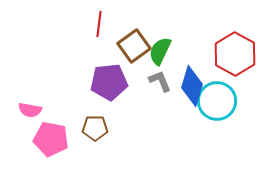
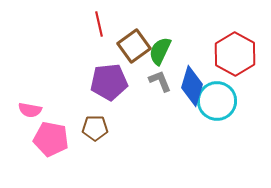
red line: rotated 20 degrees counterclockwise
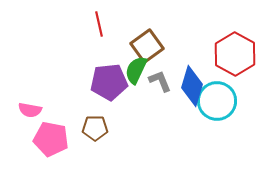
brown square: moved 13 px right
green semicircle: moved 24 px left, 19 px down
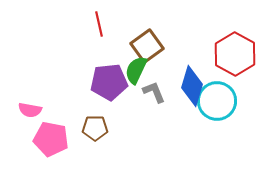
gray L-shape: moved 6 px left, 11 px down
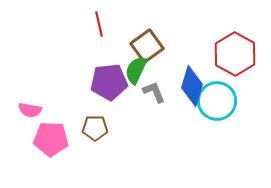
pink pentagon: rotated 8 degrees counterclockwise
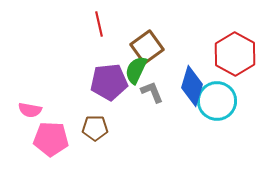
brown square: moved 1 px down
gray L-shape: moved 2 px left
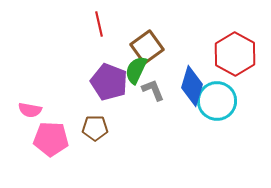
purple pentagon: rotated 27 degrees clockwise
gray L-shape: moved 1 px right, 2 px up
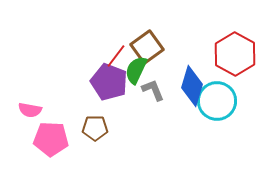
red line: moved 17 px right, 32 px down; rotated 50 degrees clockwise
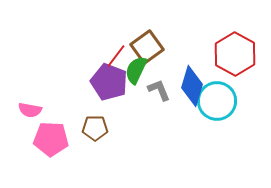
gray L-shape: moved 6 px right
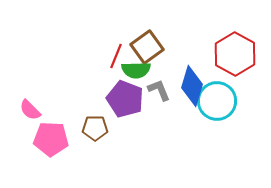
red line: rotated 15 degrees counterclockwise
green semicircle: rotated 116 degrees counterclockwise
purple pentagon: moved 16 px right, 17 px down
pink semicircle: rotated 35 degrees clockwise
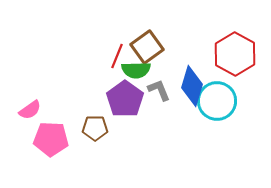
red line: moved 1 px right
purple pentagon: rotated 15 degrees clockwise
pink semicircle: rotated 80 degrees counterclockwise
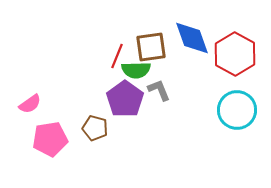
brown square: moved 4 px right; rotated 28 degrees clockwise
blue diamond: moved 48 px up; rotated 36 degrees counterclockwise
cyan circle: moved 20 px right, 9 px down
pink semicircle: moved 6 px up
brown pentagon: rotated 15 degrees clockwise
pink pentagon: moved 1 px left; rotated 12 degrees counterclockwise
